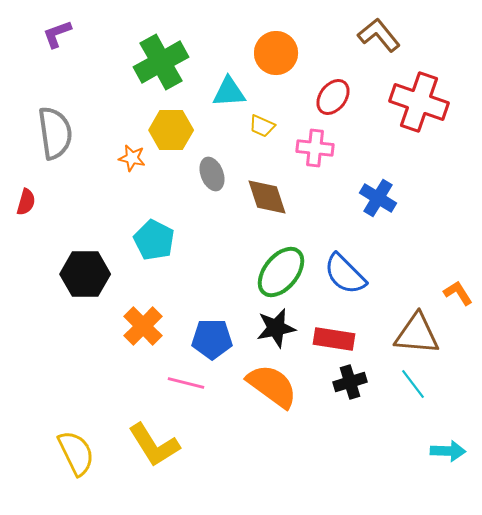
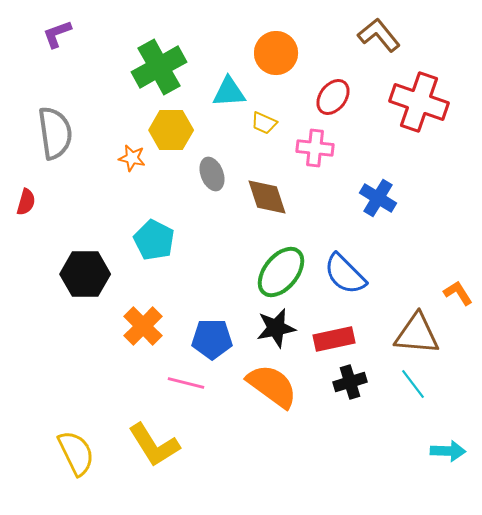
green cross: moved 2 px left, 5 px down
yellow trapezoid: moved 2 px right, 3 px up
red rectangle: rotated 21 degrees counterclockwise
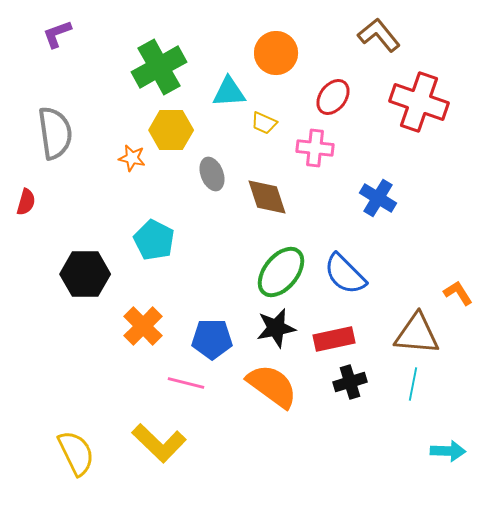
cyan line: rotated 48 degrees clockwise
yellow L-shape: moved 5 px right, 2 px up; rotated 14 degrees counterclockwise
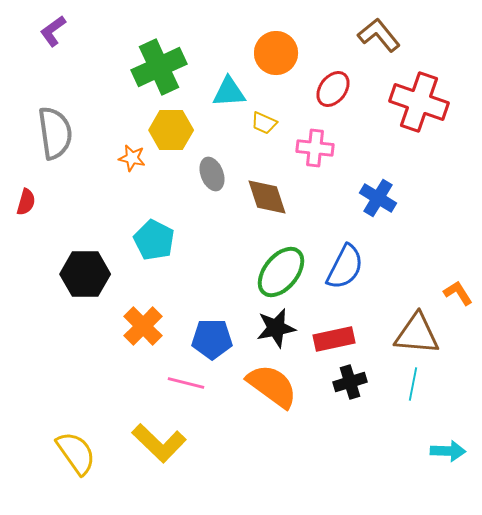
purple L-shape: moved 4 px left, 3 px up; rotated 16 degrees counterclockwise
green cross: rotated 4 degrees clockwise
red ellipse: moved 8 px up
blue semicircle: moved 7 px up; rotated 108 degrees counterclockwise
yellow semicircle: rotated 9 degrees counterclockwise
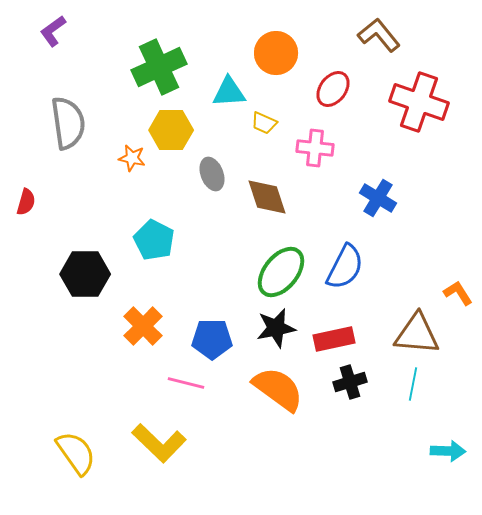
gray semicircle: moved 13 px right, 10 px up
orange semicircle: moved 6 px right, 3 px down
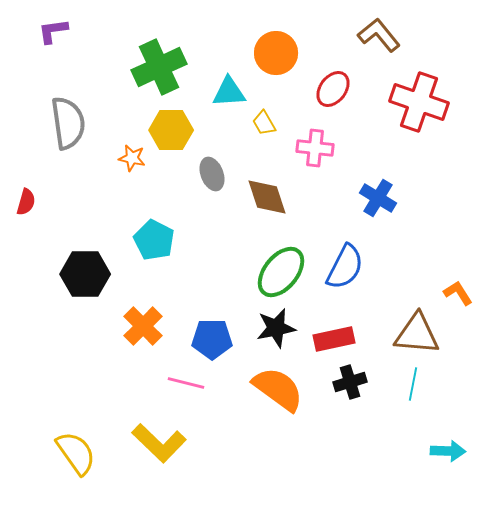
purple L-shape: rotated 28 degrees clockwise
yellow trapezoid: rotated 36 degrees clockwise
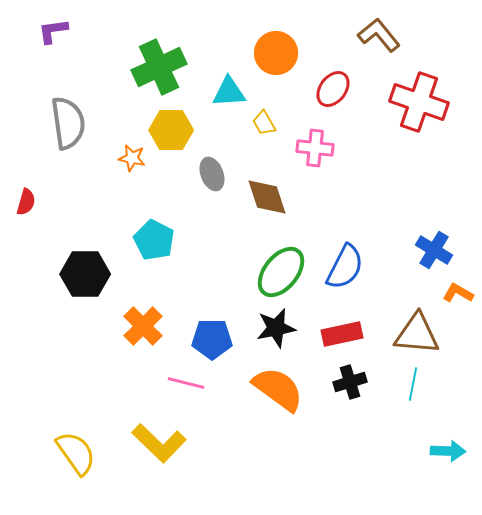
blue cross: moved 56 px right, 52 px down
orange L-shape: rotated 28 degrees counterclockwise
red rectangle: moved 8 px right, 5 px up
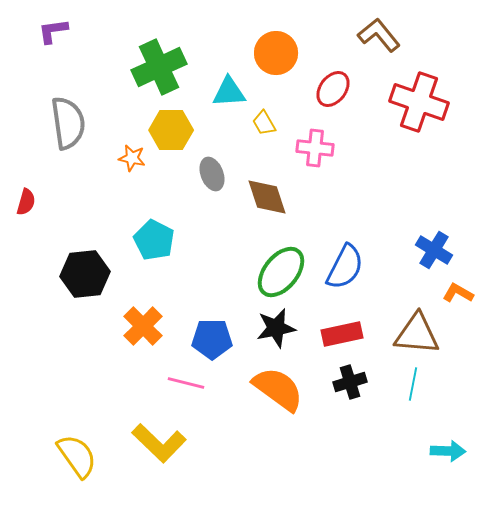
black hexagon: rotated 6 degrees counterclockwise
yellow semicircle: moved 1 px right, 3 px down
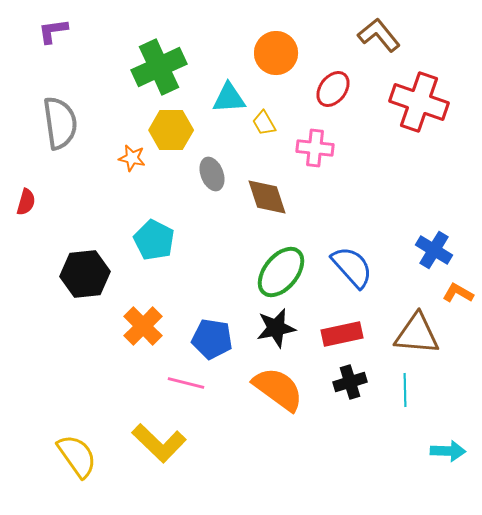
cyan triangle: moved 6 px down
gray semicircle: moved 8 px left
blue semicircle: moved 7 px right; rotated 69 degrees counterclockwise
blue pentagon: rotated 9 degrees clockwise
cyan line: moved 8 px left, 6 px down; rotated 12 degrees counterclockwise
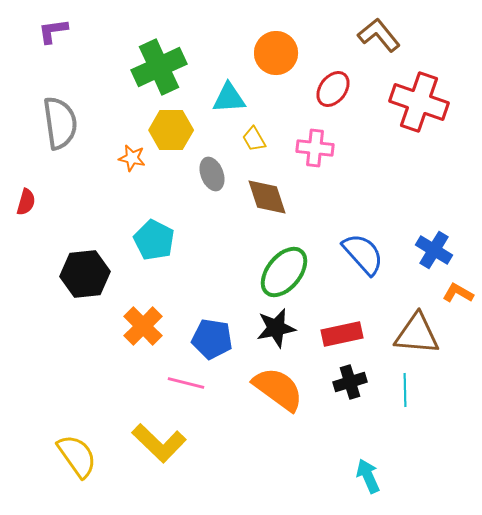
yellow trapezoid: moved 10 px left, 16 px down
blue semicircle: moved 11 px right, 13 px up
green ellipse: moved 3 px right
cyan arrow: moved 80 px left, 25 px down; rotated 116 degrees counterclockwise
